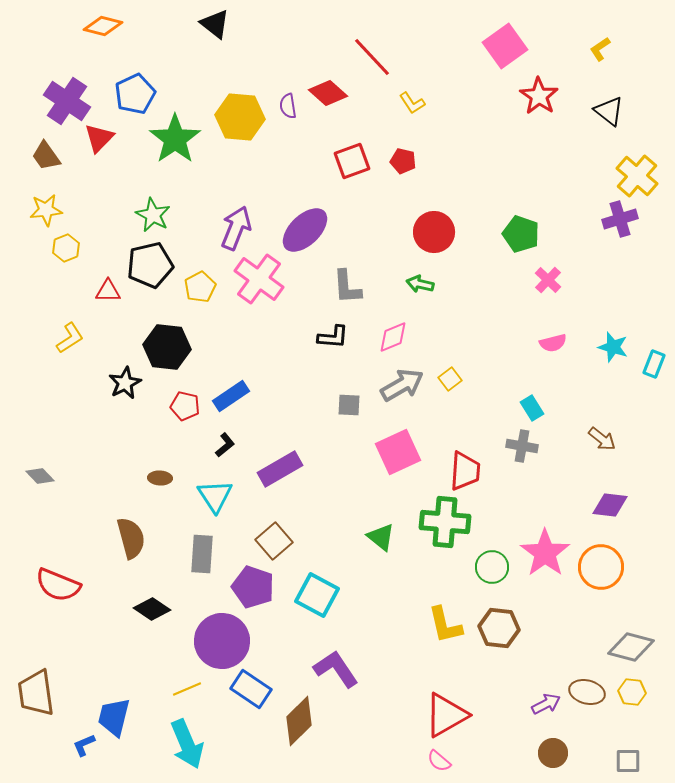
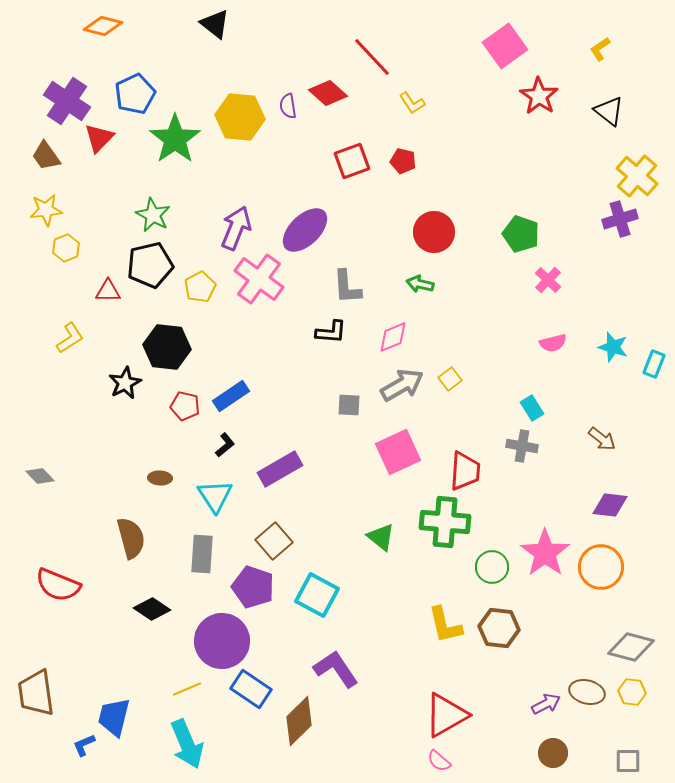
black L-shape at (333, 337): moved 2 px left, 5 px up
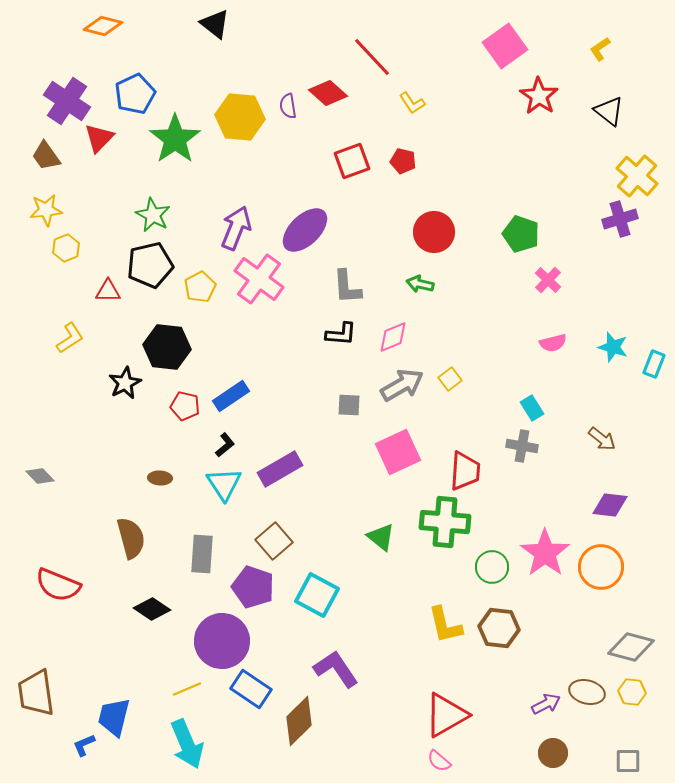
black L-shape at (331, 332): moved 10 px right, 2 px down
cyan triangle at (215, 496): moved 9 px right, 12 px up
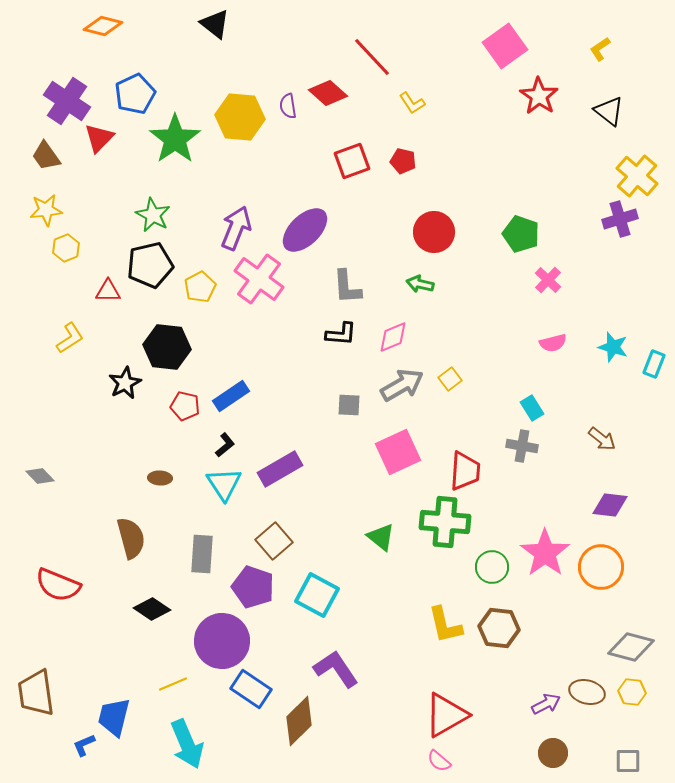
yellow line at (187, 689): moved 14 px left, 5 px up
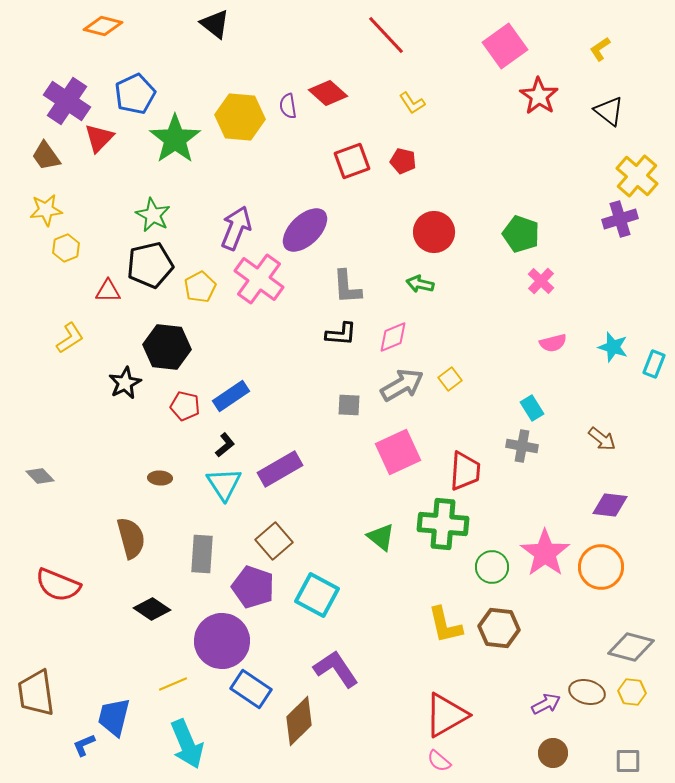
red line at (372, 57): moved 14 px right, 22 px up
pink cross at (548, 280): moved 7 px left, 1 px down
green cross at (445, 522): moved 2 px left, 2 px down
